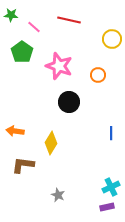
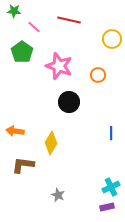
green star: moved 3 px right, 4 px up
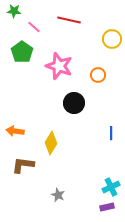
black circle: moved 5 px right, 1 px down
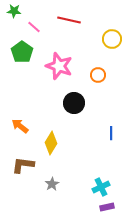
orange arrow: moved 5 px right, 5 px up; rotated 30 degrees clockwise
cyan cross: moved 10 px left
gray star: moved 6 px left, 11 px up; rotated 16 degrees clockwise
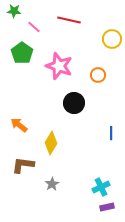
green pentagon: moved 1 px down
orange arrow: moved 1 px left, 1 px up
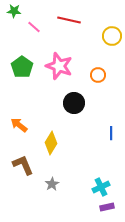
yellow circle: moved 3 px up
green pentagon: moved 14 px down
brown L-shape: rotated 60 degrees clockwise
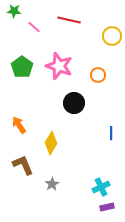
orange arrow: rotated 18 degrees clockwise
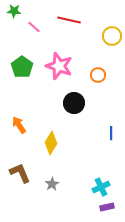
brown L-shape: moved 3 px left, 8 px down
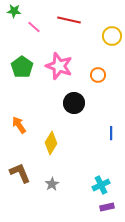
cyan cross: moved 2 px up
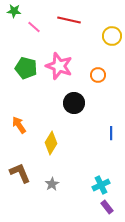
green pentagon: moved 4 px right, 1 px down; rotated 20 degrees counterclockwise
purple rectangle: rotated 64 degrees clockwise
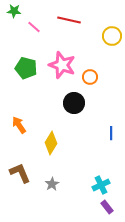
pink star: moved 3 px right, 1 px up
orange circle: moved 8 px left, 2 px down
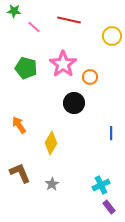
pink star: moved 1 px right, 1 px up; rotated 16 degrees clockwise
purple rectangle: moved 2 px right
